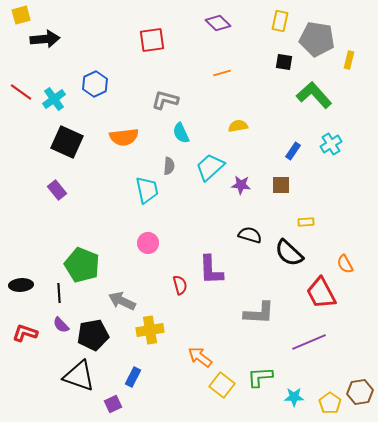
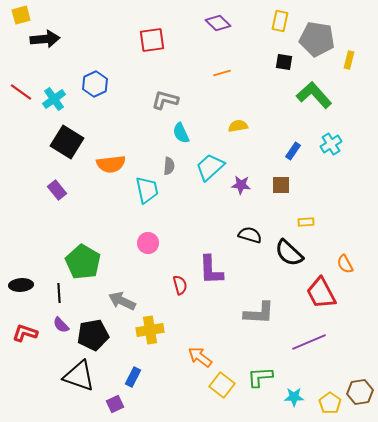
orange semicircle at (124, 137): moved 13 px left, 27 px down
black square at (67, 142): rotated 8 degrees clockwise
green pentagon at (82, 265): moved 1 px right, 3 px up; rotated 8 degrees clockwise
purple square at (113, 404): moved 2 px right
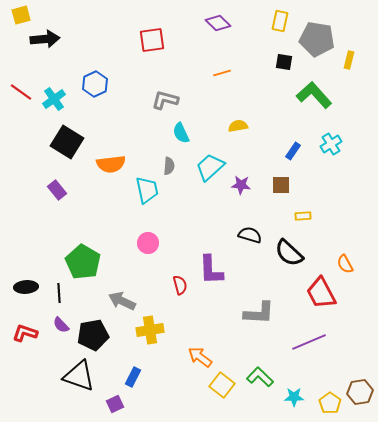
yellow rectangle at (306, 222): moved 3 px left, 6 px up
black ellipse at (21, 285): moved 5 px right, 2 px down
green L-shape at (260, 377): rotated 48 degrees clockwise
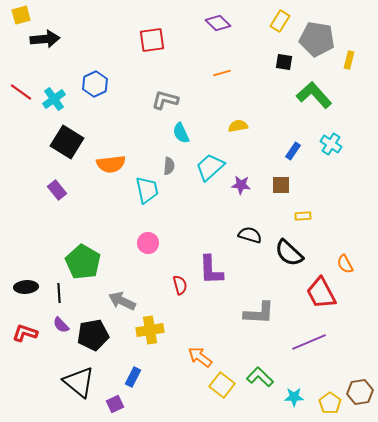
yellow rectangle at (280, 21): rotated 20 degrees clockwise
cyan cross at (331, 144): rotated 25 degrees counterclockwise
black triangle at (79, 376): moved 6 px down; rotated 20 degrees clockwise
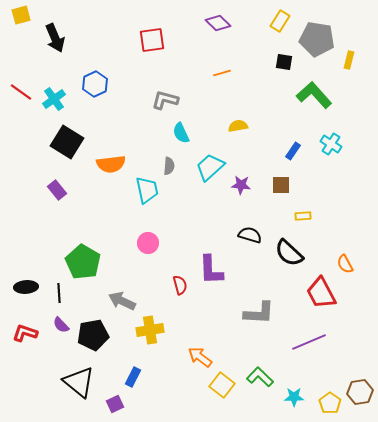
black arrow at (45, 39): moved 10 px right, 1 px up; rotated 72 degrees clockwise
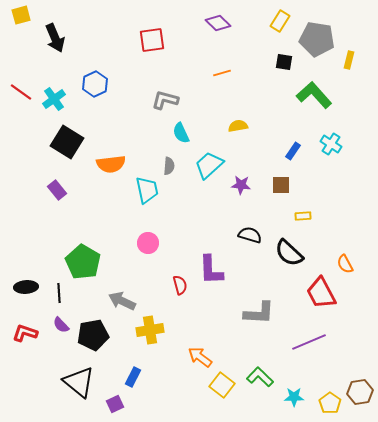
cyan trapezoid at (210, 167): moved 1 px left, 2 px up
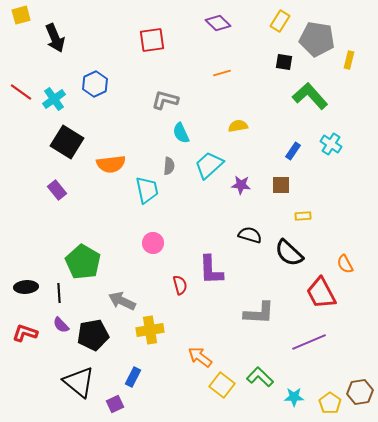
green L-shape at (314, 95): moved 4 px left, 1 px down
pink circle at (148, 243): moved 5 px right
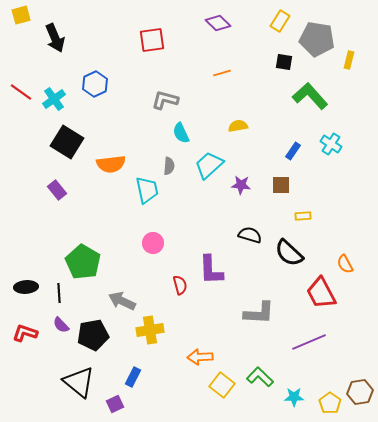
orange arrow at (200, 357): rotated 40 degrees counterclockwise
